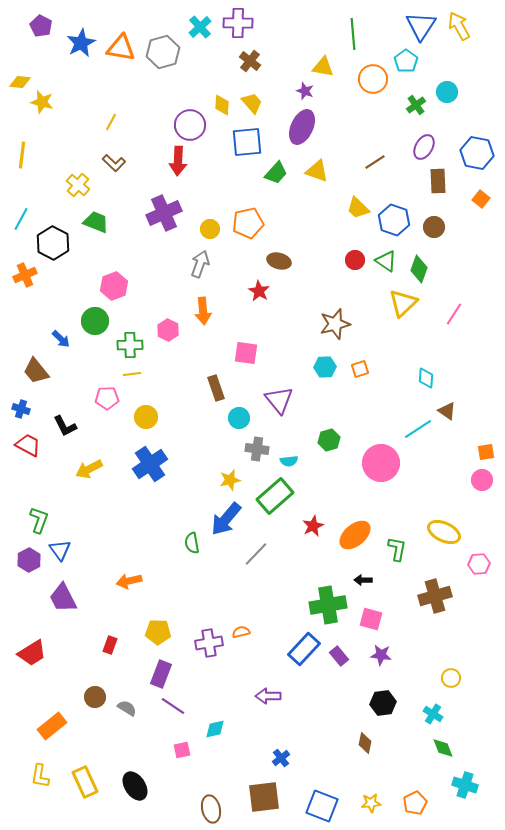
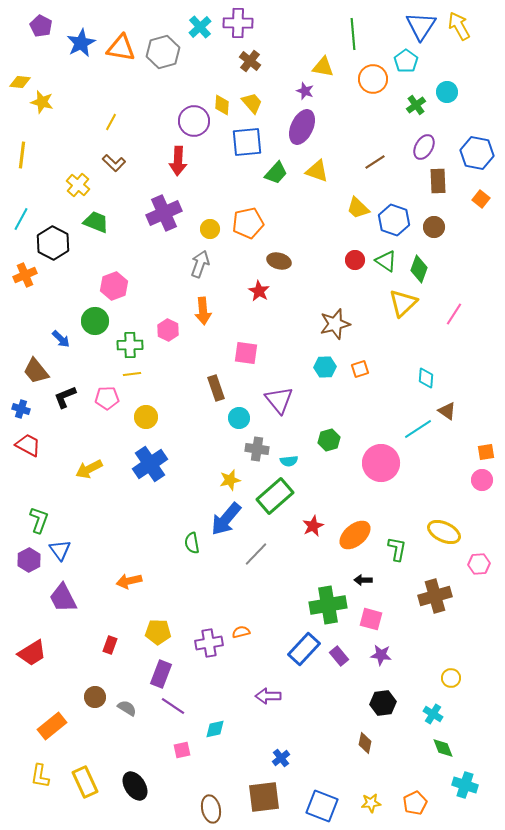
purple circle at (190, 125): moved 4 px right, 4 px up
black L-shape at (65, 426): moved 29 px up; rotated 95 degrees clockwise
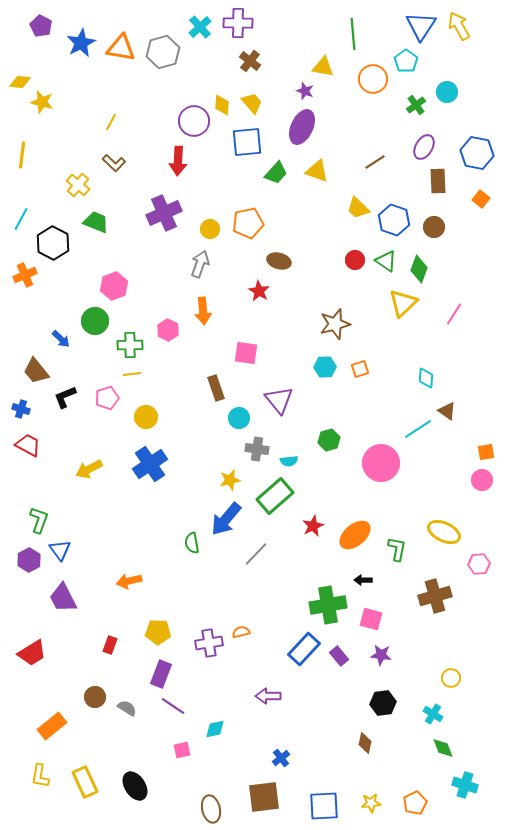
pink pentagon at (107, 398): rotated 15 degrees counterclockwise
blue square at (322, 806): moved 2 px right; rotated 24 degrees counterclockwise
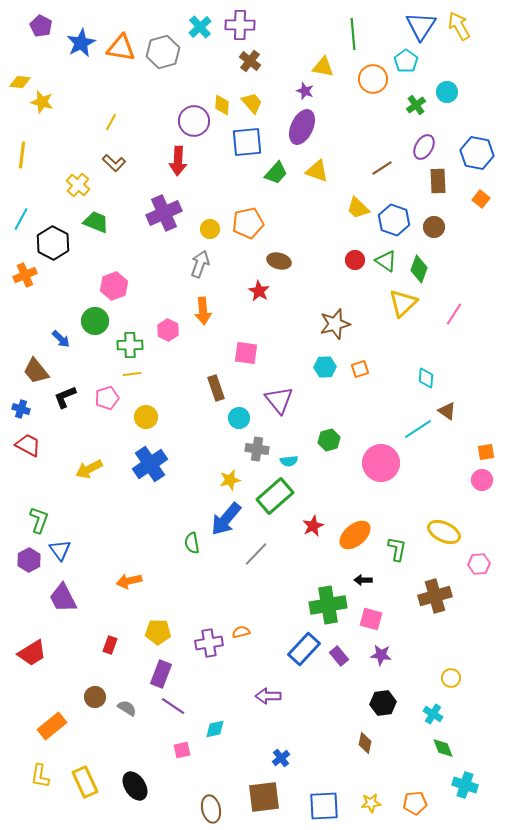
purple cross at (238, 23): moved 2 px right, 2 px down
brown line at (375, 162): moved 7 px right, 6 px down
orange pentagon at (415, 803): rotated 20 degrees clockwise
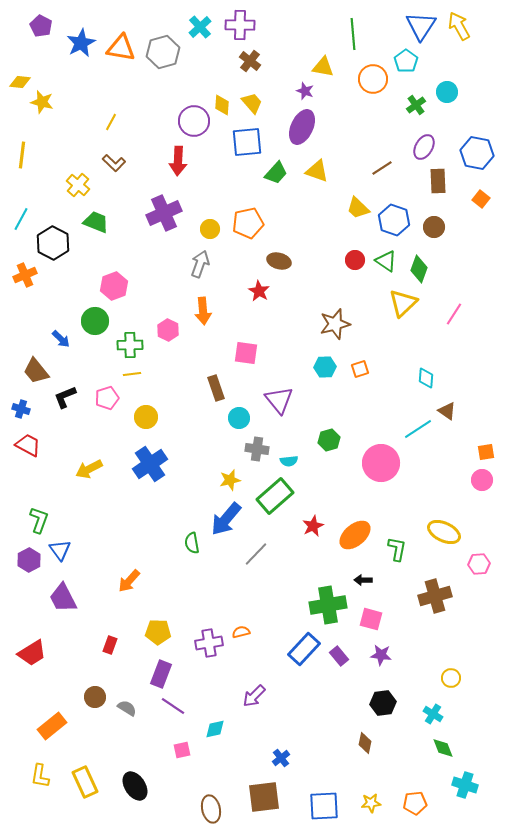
orange arrow at (129, 581): rotated 35 degrees counterclockwise
purple arrow at (268, 696): moved 14 px left; rotated 45 degrees counterclockwise
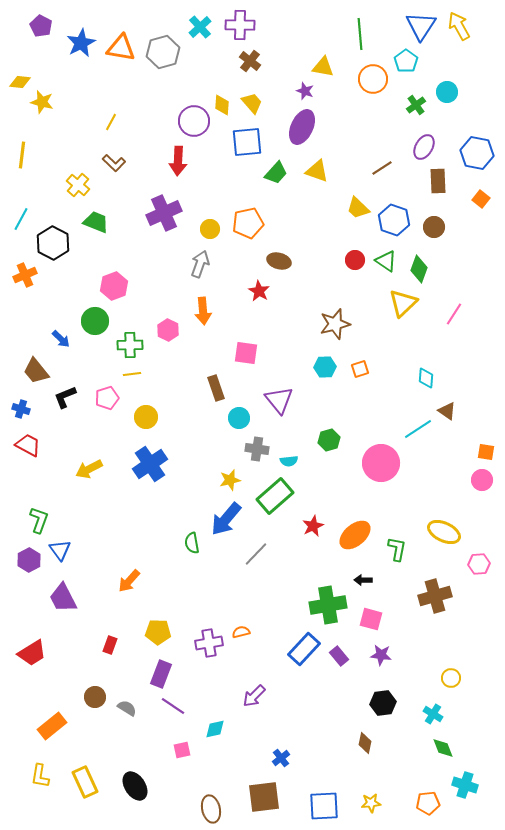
green line at (353, 34): moved 7 px right
orange square at (486, 452): rotated 18 degrees clockwise
orange pentagon at (415, 803): moved 13 px right
